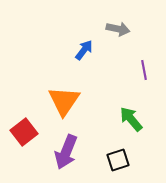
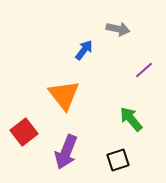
purple line: rotated 60 degrees clockwise
orange triangle: moved 6 px up; rotated 12 degrees counterclockwise
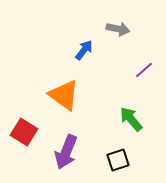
orange triangle: rotated 16 degrees counterclockwise
red square: rotated 20 degrees counterclockwise
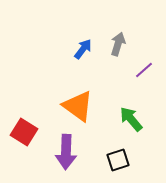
gray arrow: moved 15 px down; rotated 85 degrees counterclockwise
blue arrow: moved 1 px left, 1 px up
orange triangle: moved 14 px right, 11 px down
purple arrow: rotated 20 degrees counterclockwise
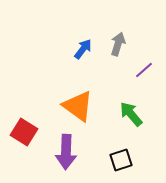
green arrow: moved 5 px up
black square: moved 3 px right
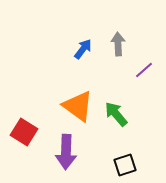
gray arrow: rotated 20 degrees counterclockwise
green arrow: moved 15 px left
black square: moved 4 px right, 5 px down
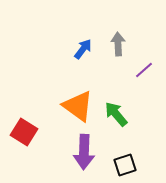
purple arrow: moved 18 px right
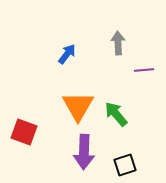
gray arrow: moved 1 px up
blue arrow: moved 16 px left, 5 px down
purple line: rotated 36 degrees clockwise
orange triangle: rotated 24 degrees clockwise
red square: rotated 12 degrees counterclockwise
